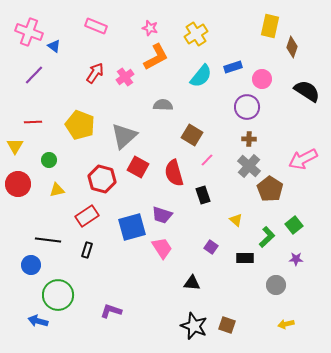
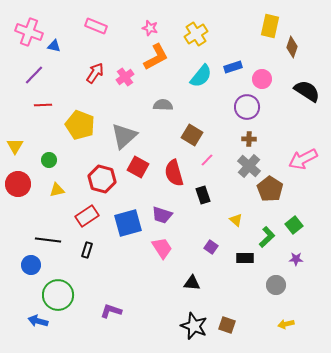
blue triangle at (54, 46): rotated 24 degrees counterclockwise
red line at (33, 122): moved 10 px right, 17 px up
blue square at (132, 227): moved 4 px left, 4 px up
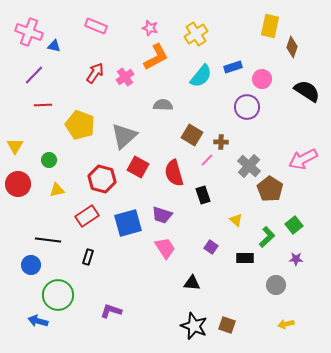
brown cross at (249, 139): moved 28 px left, 3 px down
pink trapezoid at (162, 248): moved 3 px right
black rectangle at (87, 250): moved 1 px right, 7 px down
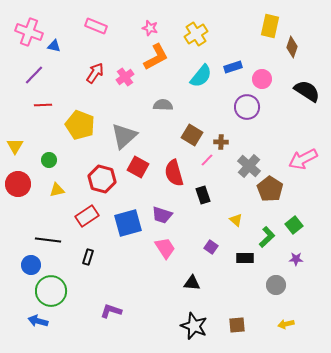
green circle at (58, 295): moved 7 px left, 4 px up
brown square at (227, 325): moved 10 px right; rotated 24 degrees counterclockwise
